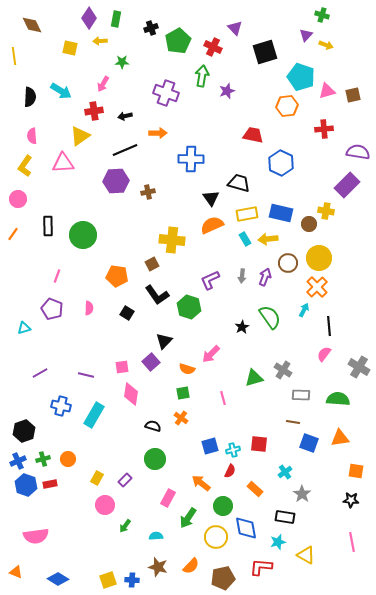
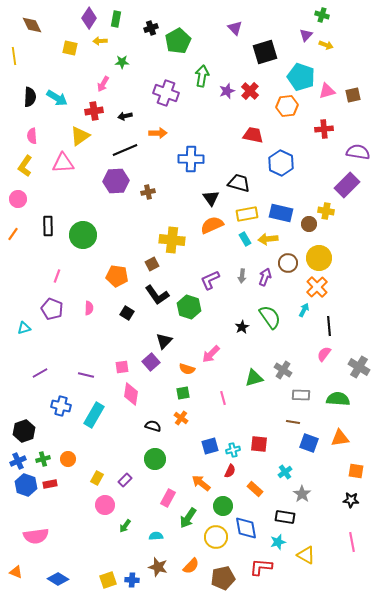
red cross at (213, 47): moved 37 px right, 44 px down; rotated 18 degrees clockwise
cyan arrow at (61, 91): moved 4 px left, 7 px down
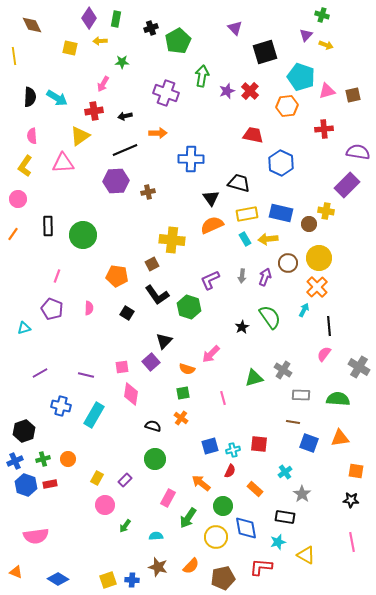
blue cross at (18, 461): moved 3 px left
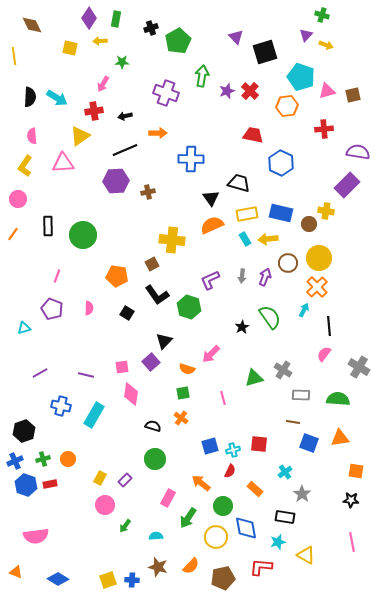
purple triangle at (235, 28): moved 1 px right, 9 px down
yellow rectangle at (97, 478): moved 3 px right
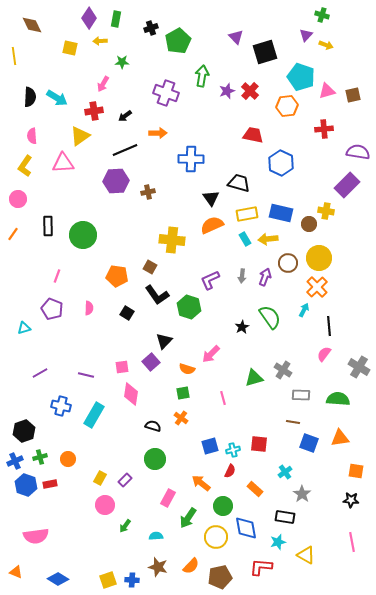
black arrow at (125, 116): rotated 24 degrees counterclockwise
brown square at (152, 264): moved 2 px left, 3 px down; rotated 32 degrees counterclockwise
green cross at (43, 459): moved 3 px left, 2 px up
brown pentagon at (223, 578): moved 3 px left, 1 px up
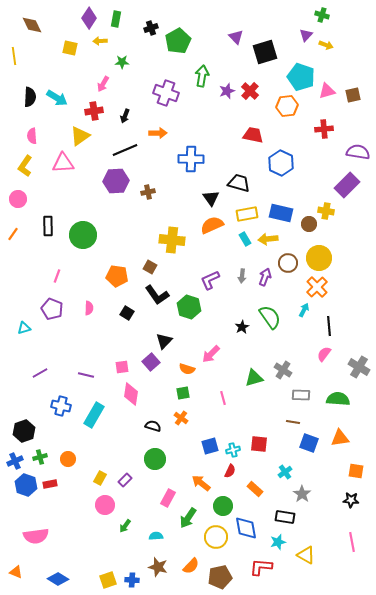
black arrow at (125, 116): rotated 32 degrees counterclockwise
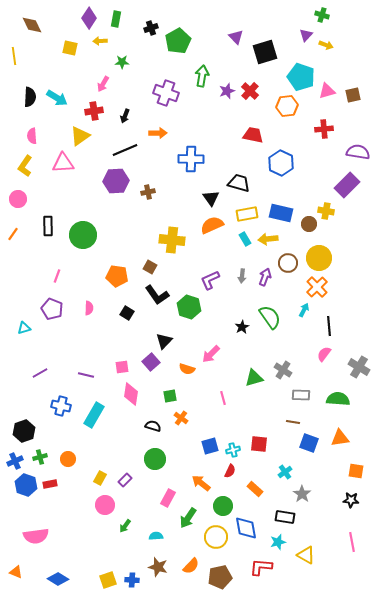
green square at (183, 393): moved 13 px left, 3 px down
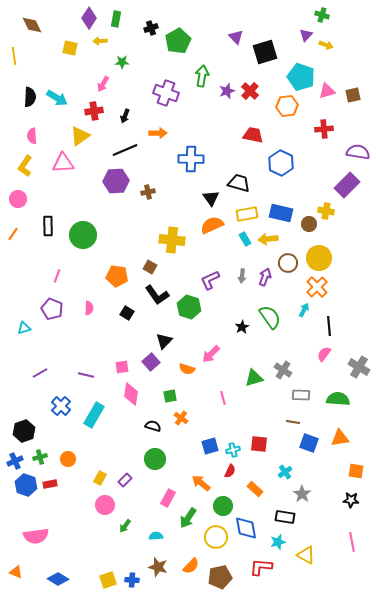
blue cross at (61, 406): rotated 30 degrees clockwise
